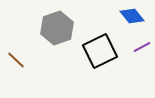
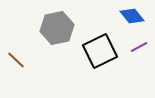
gray hexagon: rotated 8 degrees clockwise
purple line: moved 3 px left
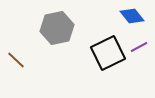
black square: moved 8 px right, 2 px down
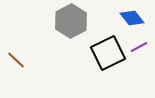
blue diamond: moved 2 px down
gray hexagon: moved 14 px right, 7 px up; rotated 16 degrees counterclockwise
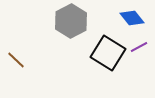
black square: rotated 32 degrees counterclockwise
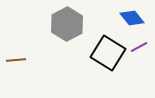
gray hexagon: moved 4 px left, 3 px down
brown line: rotated 48 degrees counterclockwise
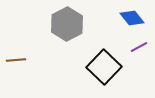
black square: moved 4 px left, 14 px down; rotated 12 degrees clockwise
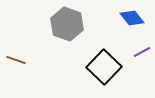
gray hexagon: rotated 12 degrees counterclockwise
purple line: moved 3 px right, 5 px down
brown line: rotated 24 degrees clockwise
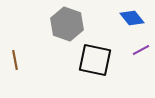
purple line: moved 1 px left, 2 px up
brown line: moved 1 px left; rotated 60 degrees clockwise
black square: moved 9 px left, 7 px up; rotated 32 degrees counterclockwise
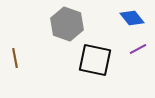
purple line: moved 3 px left, 1 px up
brown line: moved 2 px up
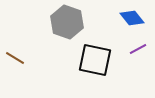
gray hexagon: moved 2 px up
brown line: rotated 48 degrees counterclockwise
